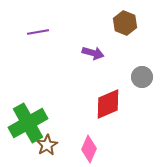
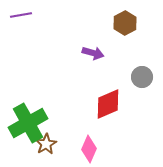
brown hexagon: rotated 10 degrees clockwise
purple line: moved 17 px left, 17 px up
brown star: moved 1 px left, 1 px up
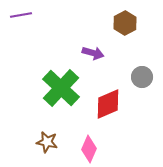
green cross: moved 33 px right, 35 px up; rotated 18 degrees counterclockwise
brown star: moved 1 px right, 2 px up; rotated 30 degrees counterclockwise
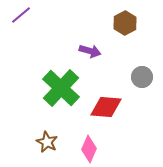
purple line: rotated 30 degrees counterclockwise
purple arrow: moved 3 px left, 2 px up
red diamond: moved 2 px left, 3 px down; rotated 28 degrees clockwise
brown star: rotated 15 degrees clockwise
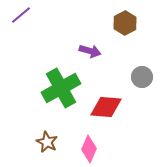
green cross: rotated 18 degrees clockwise
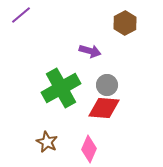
gray circle: moved 35 px left, 8 px down
red diamond: moved 2 px left, 1 px down
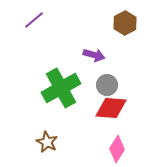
purple line: moved 13 px right, 5 px down
purple arrow: moved 4 px right, 4 px down
red diamond: moved 7 px right
pink diamond: moved 28 px right; rotated 8 degrees clockwise
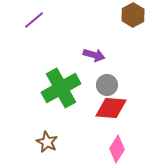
brown hexagon: moved 8 px right, 8 px up
